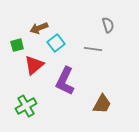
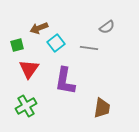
gray semicircle: moved 1 px left, 2 px down; rotated 70 degrees clockwise
gray line: moved 4 px left, 1 px up
red triangle: moved 5 px left, 4 px down; rotated 15 degrees counterclockwise
purple L-shape: rotated 16 degrees counterclockwise
brown trapezoid: moved 4 px down; rotated 20 degrees counterclockwise
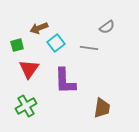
purple L-shape: rotated 12 degrees counterclockwise
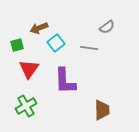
brown trapezoid: moved 2 px down; rotated 10 degrees counterclockwise
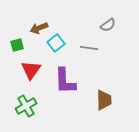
gray semicircle: moved 1 px right, 2 px up
red triangle: moved 2 px right, 1 px down
brown trapezoid: moved 2 px right, 10 px up
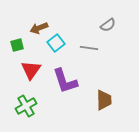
purple L-shape: rotated 16 degrees counterclockwise
